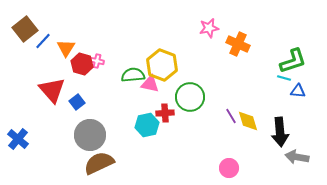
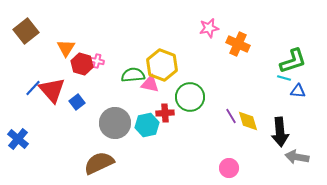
brown square: moved 1 px right, 2 px down
blue line: moved 10 px left, 47 px down
gray circle: moved 25 px right, 12 px up
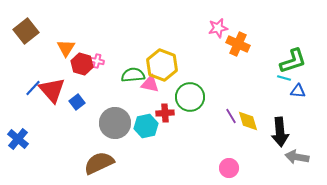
pink star: moved 9 px right
cyan hexagon: moved 1 px left, 1 px down
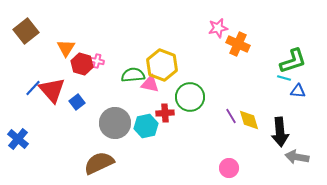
yellow diamond: moved 1 px right, 1 px up
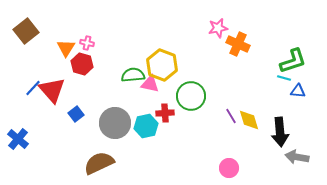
pink cross: moved 10 px left, 18 px up
green circle: moved 1 px right, 1 px up
blue square: moved 1 px left, 12 px down
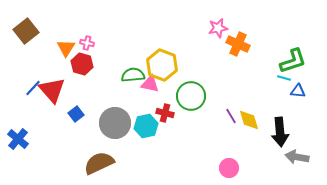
red cross: rotated 18 degrees clockwise
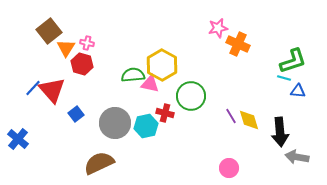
brown square: moved 23 px right
yellow hexagon: rotated 8 degrees clockwise
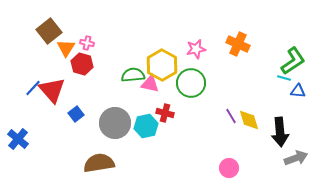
pink star: moved 22 px left, 21 px down
green L-shape: rotated 16 degrees counterclockwise
green circle: moved 13 px up
gray arrow: moved 1 px left, 1 px down; rotated 150 degrees clockwise
brown semicircle: rotated 16 degrees clockwise
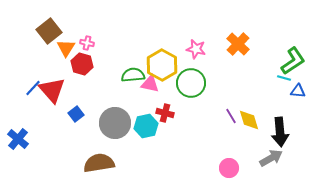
orange cross: rotated 20 degrees clockwise
pink star: rotated 24 degrees clockwise
gray arrow: moved 25 px left; rotated 10 degrees counterclockwise
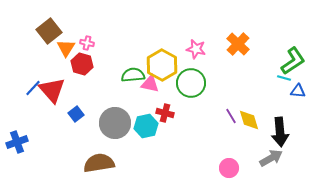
blue cross: moved 1 px left, 3 px down; rotated 30 degrees clockwise
